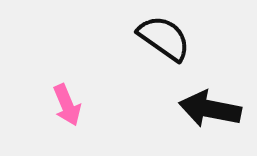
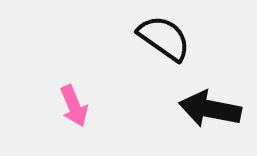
pink arrow: moved 7 px right, 1 px down
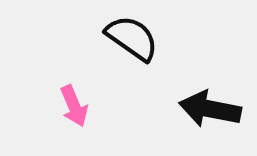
black semicircle: moved 32 px left
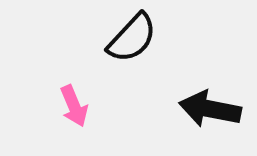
black semicircle: rotated 98 degrees clockwise
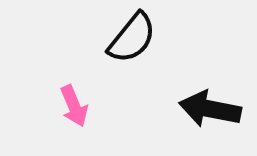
black semicircle: rotated 4 degrees counterclockwise
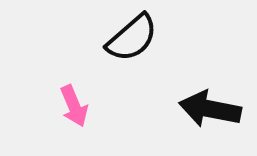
black semicircle: rotated 10 degrees clockwise
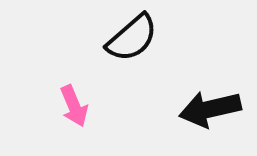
black arrow: rotated 24 degrees counterclockwise
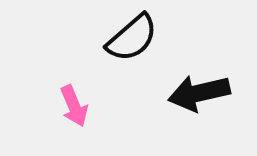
black arrow: moved 11 px left, 16 px up
